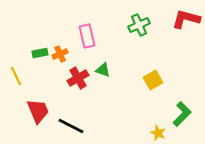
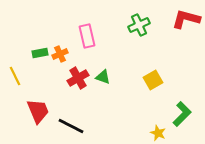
green triangle: moved 7 px down
yellow line: moved 1 px left
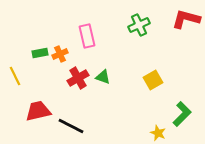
red trapezoid: rotated 80 degrees counterclockwise
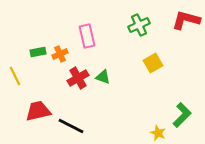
red L-shape: moved 1 px down
green rectangle: moved 2 px left, 1 px up
yellow square: moved 17 px up
green L-shape: moved 1 px down
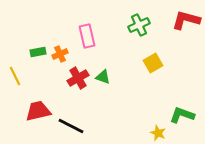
green L-shape: rotated 115 degrees counterclockwise
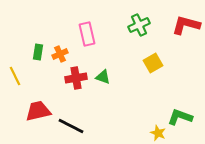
red L-shape: moved 5 px down
pink rectangle: moved 2 px up
green rectangle: rotated 70 degrees counterclockwise
red cross: moved 2 px left; rotated 20 degrees clockwise
green L-shape: moved 2 px left, 2 px down
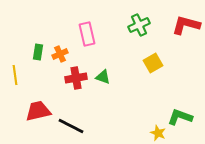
yellow line: moved 1 px up; rotated 18 degrees clockwise
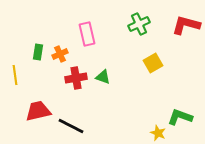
green cross: moved 1 px up
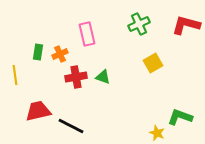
red cross: moved 1 px up
yellow star: moved 1 px left
